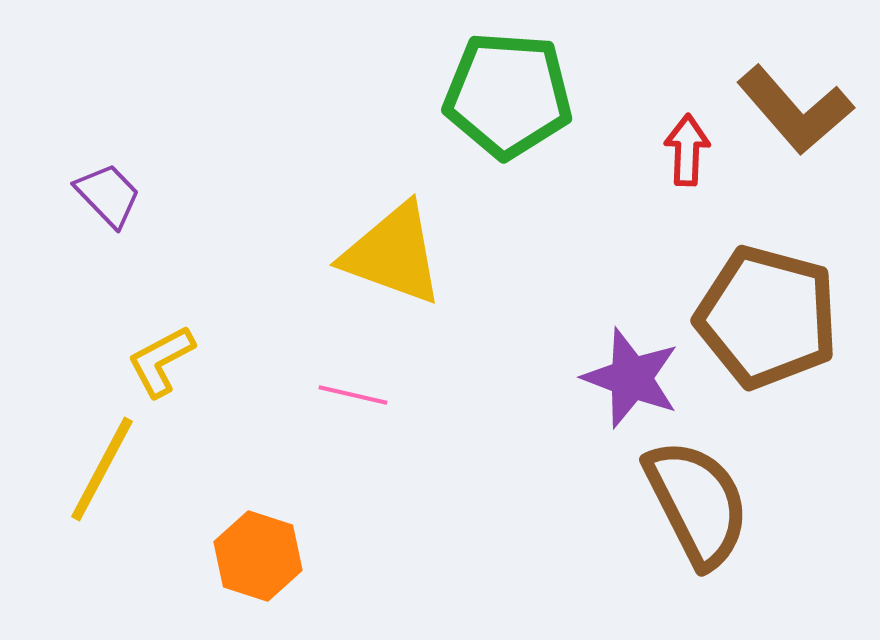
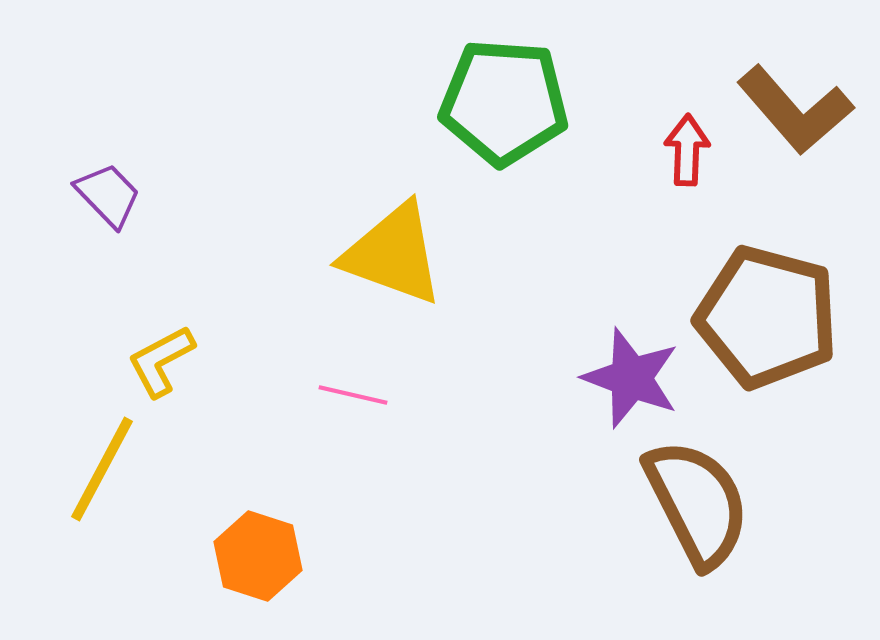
green pentagon: moved 4 px left, 7 px down
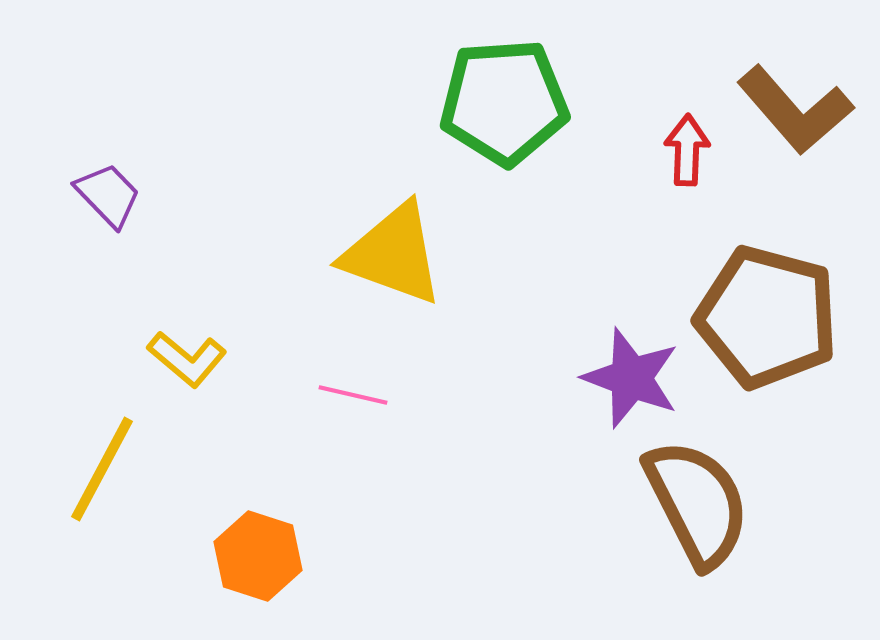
green pentagon: rotated 8 degrees counterclockwise
yellow L-shape: moved 26 px right, 2 px up; rotated 112 degrees counterclockwise
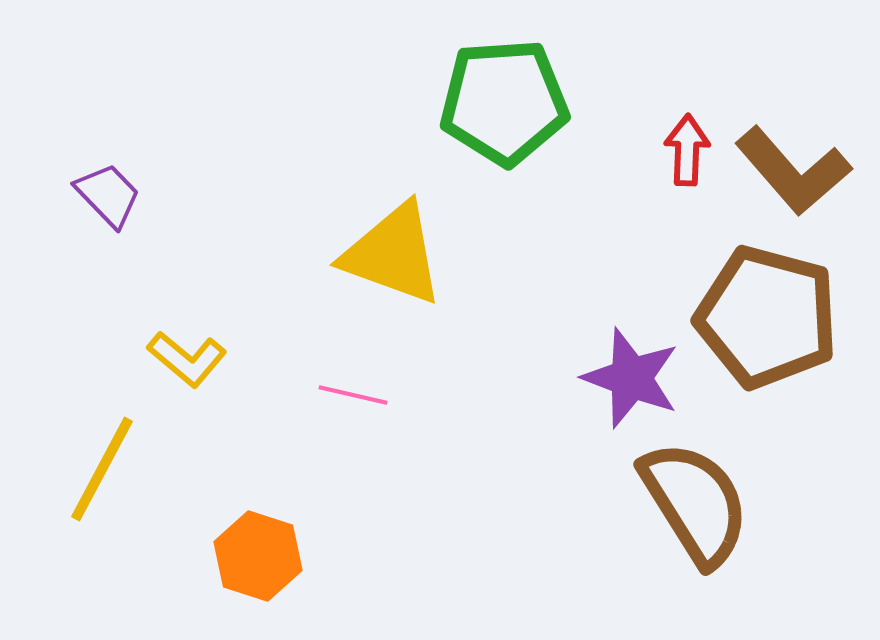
brown L-shape: moved 2 px left, 61 px down
brown semicircle: moved 2 px left; rotated 5 degrees counterclockwise
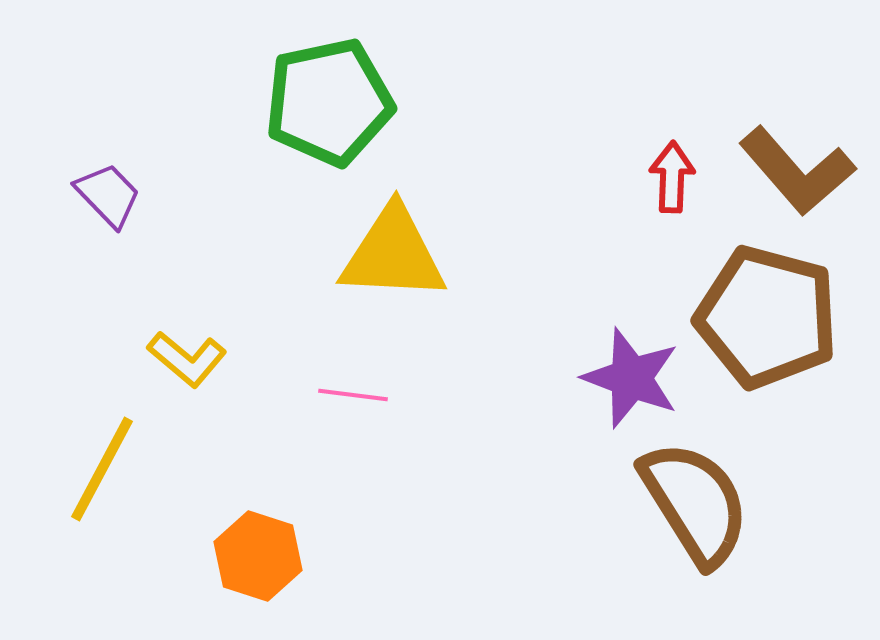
green pentagon: moved 175 px left; rotated 8 degrees counterclockwise
red arrow: moved 15 px left, 27 px down
brown L-shape: moved 4 px right
yellow triangle: rotated 17 degrees counterclockwise
pink line: rotated 6 degrees counterclockwise
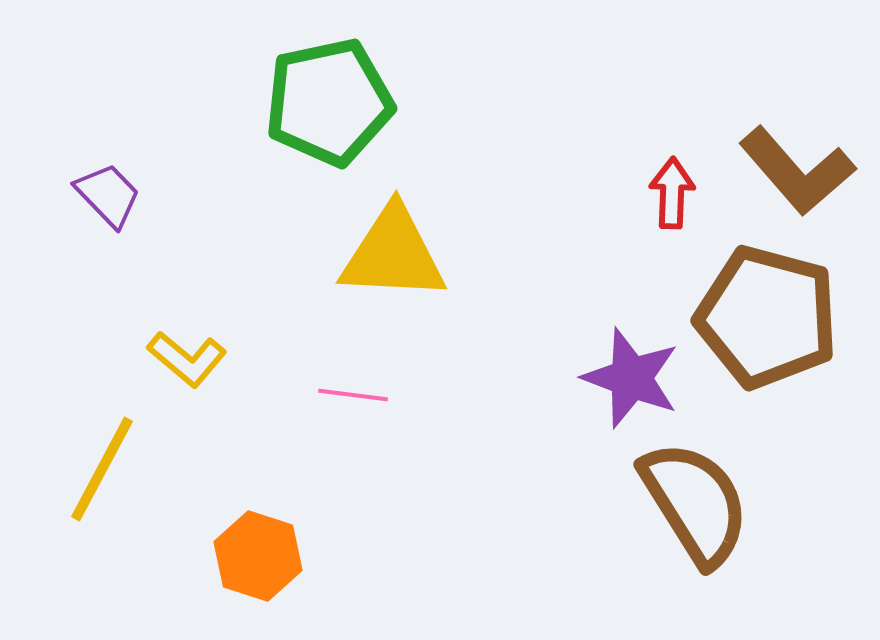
red arrow: moved 16 px down
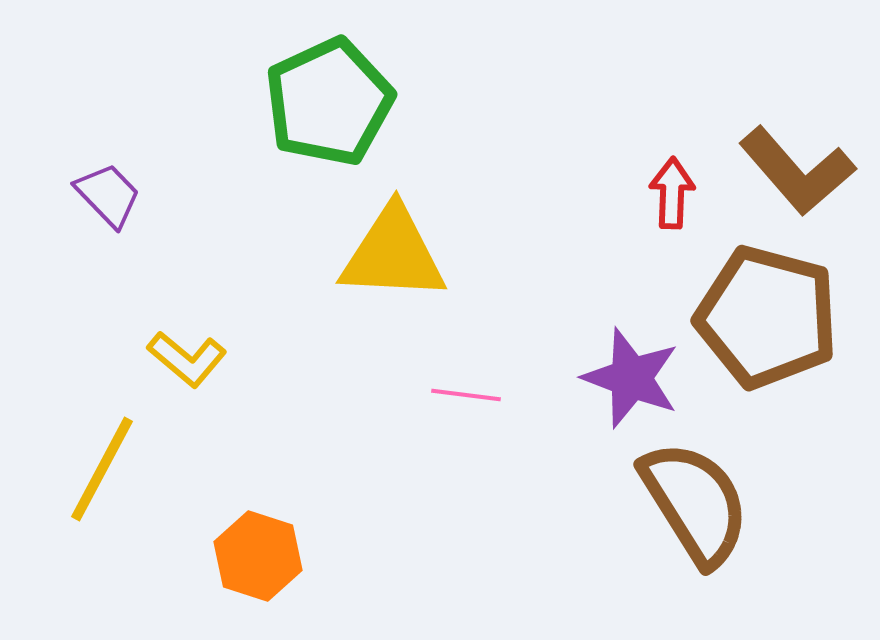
green pentagon: rotated 13 degrees counterclockwise
pink line: moved 113 px right
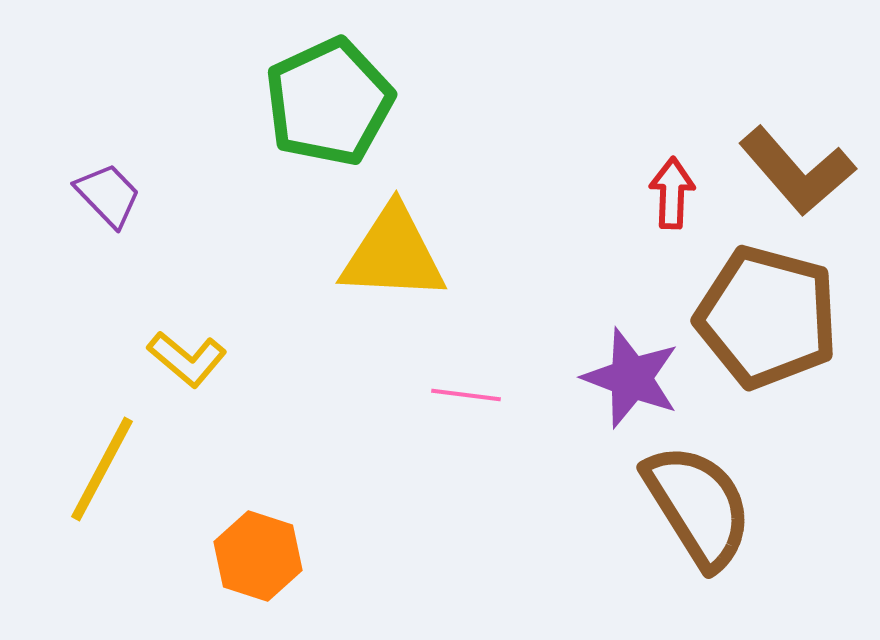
brown semicircle: moved 3 px right, 3 px down
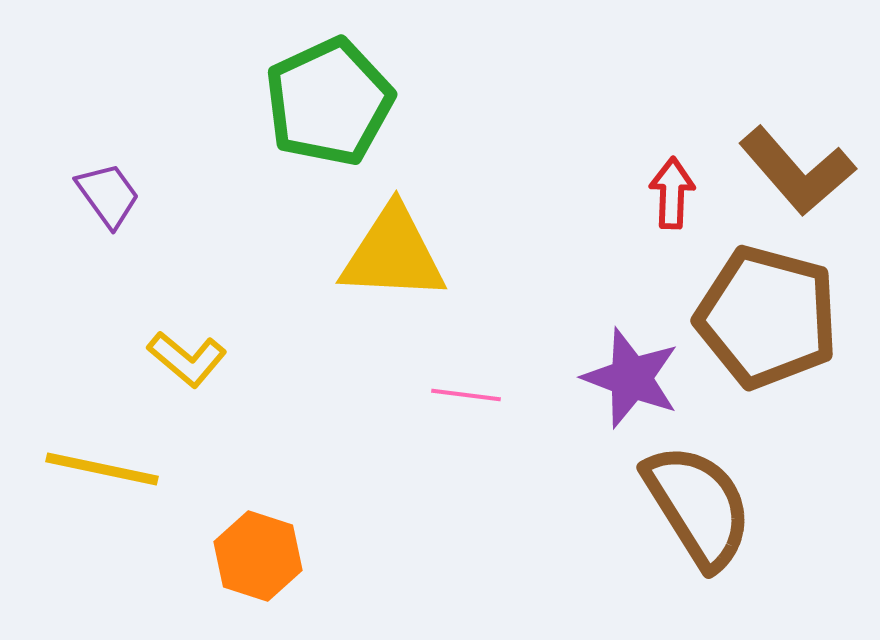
purple trapezoid: rotated 8 degrees clockwise
yellow line: rotated 74 degrees clockwise
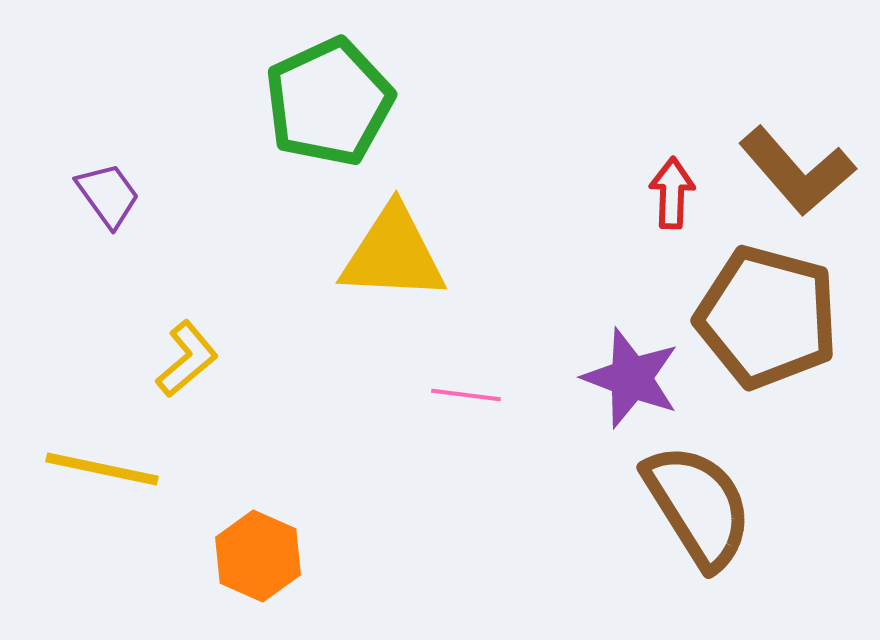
yellow L-shape: rotated 80 degrees counterclockwise
orange hexagon: rotated 6 degrees clockwise
